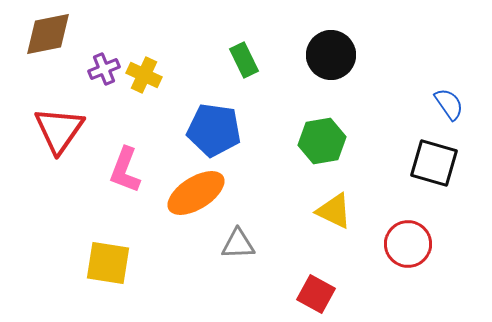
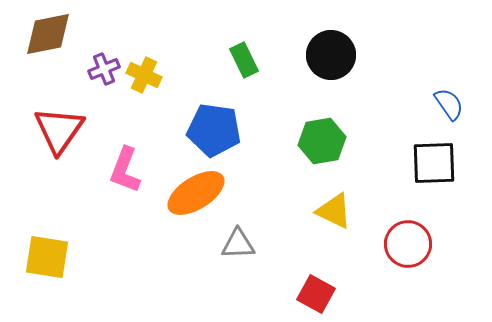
black square: rotated 18 degrees counterclockwise
yellow square: moved 61 px left, 6 px up
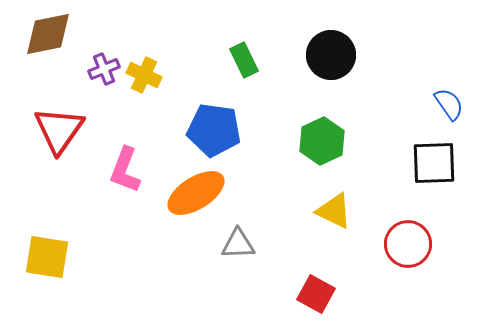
green hexagon: rotated 15 degrees counterclockwise
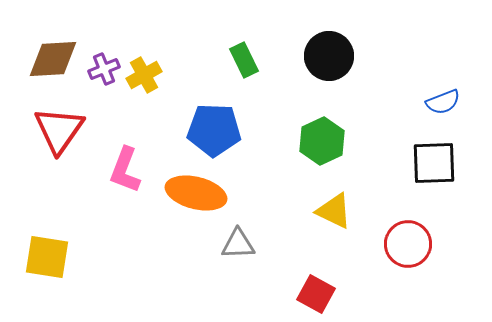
brown diamond: moved 5 px right, 25 px down; rotated 8 degrees clockwise
black circle: moved 2 px left, 1 px down
yellow cross: rotated 36 degrees clockwise
blue semicircle: moved 6 px left, 2 px up; rotated 104 degrees clockwise
blue pentagon: rotated 6 degrees counterclockwise
orange ellipse: rotated 46 degrees clockwise
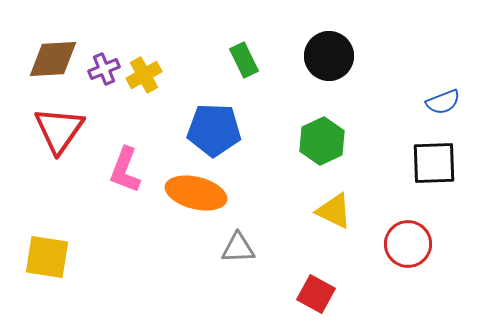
gray triangle: moved 4 px down
